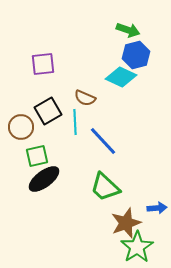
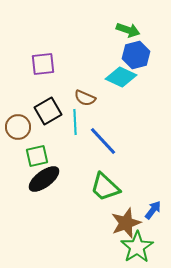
brown circle: moved 3 px left
blue arrow: moved 4 px left, 2 px down; rotated 48 degrees counterclockwise
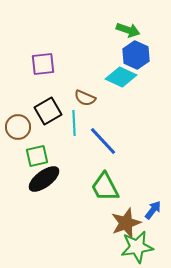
blue hexagon: rotated 20 degrees counterclockwise
cyan line: moved 1 px left, 1 px down
green trapezoid: rotated 20 degrees clockwise
green star: rotated 24 degrees clockwise
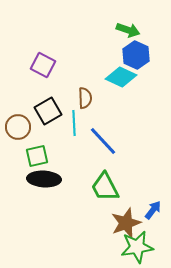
purple square: moved 1 px down; rotated 35 degrees clockwise
brown semicircle: rotated 115 degrees counterclockwise
black ellipse: rotated 40 degrees clockwise
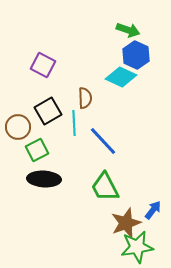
green square: moved 6 px up; rotated 15 degrees counterclockwise
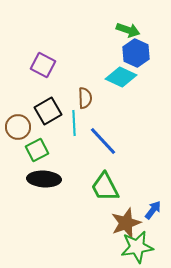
blue hexagon: moved 2 px up
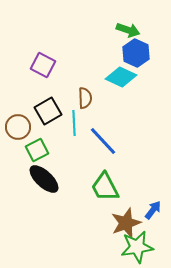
black ellipse: rotated 40 degrees clockwise
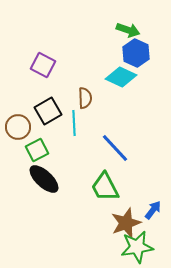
blue line: moved 12 px right, 7 px down
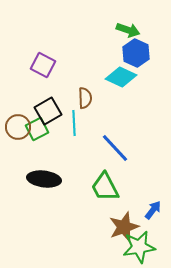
green square: moved 21 px up
black ellipse: rotated 36 degrees counterclockwise
brown star: moved 2 px left, 4 px down
green star: moved 2 px right
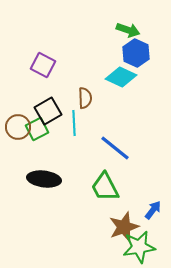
blue line: rotated 8 degrees counterclockwise
